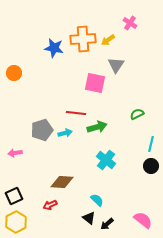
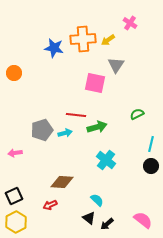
red line: moved 2 px down
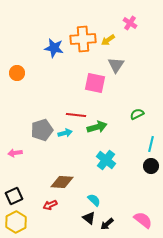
orange circle: moved 3 px right
cyan semicircle: moved 3 px left
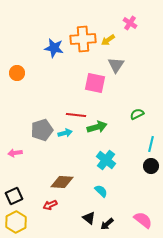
cyan semicircle: moved 7 px right, 9 px up
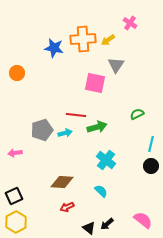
red arrow: moved 17 px right, 2 px down
black triangle: moved 10 px down
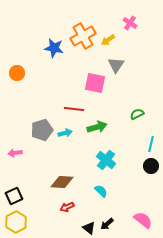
orange cross: moved 3 px up; rotated 25 degrees counterclockwise
red line: moved 2 px left, 6 px up
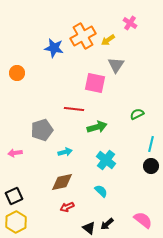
cyan arrow: moved 19 px down
brown diamond: rotated 15 degrees counterclockwise
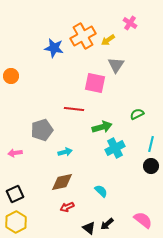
orange circle: moved 6 px left, 3 px down
green arrow: moved 5 px right
cyan cross: moved 9 px right, 12 px up; rotated 24 degrees clockwise
black square: moved 1 px right, 2 px up
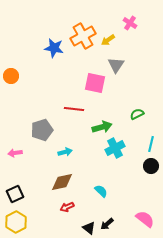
pink semicircle: moved 2 px right, 1 px up
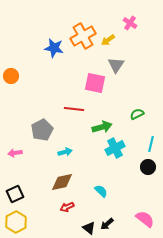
gray pentagon: rotated 10 degrees counterclockwise
black circle: moved 3 px left, 1 px down
